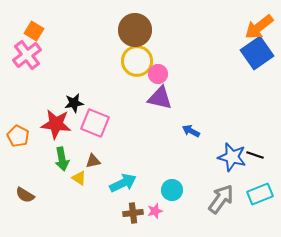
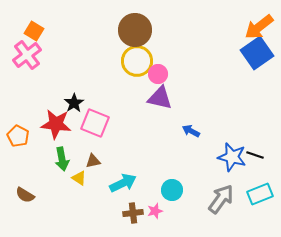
black star: rotated 24 degrees counterclockwise
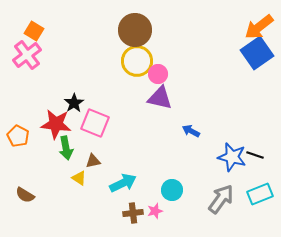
green arrow: moved 4 px right, 11 px up
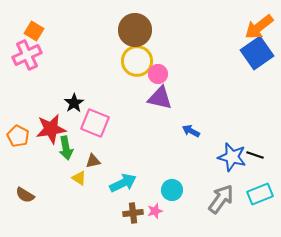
pink cross: rotated 12 degrees clockwise
red star: moved 5 px left, 5 px down; rotated 16 degrees counterclockwise
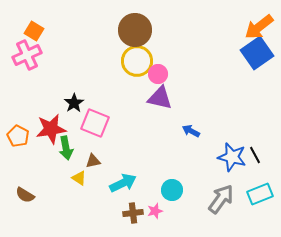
black line: rotated 42 degrees clockwise
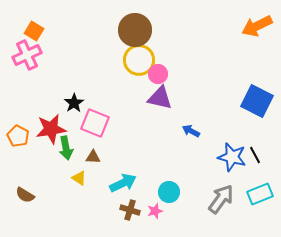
orange arrow: moved 2 px left, 1 px up; rotated 12 degrees clockwise
blue square: moved 48 px down; rotated 28 degrees counterclockwise
yellow circle: moved 2 px right, 1 px up
brown triangle: moved 4 px up; rotated 14 degrees clockwise
cyan circle: moved 3 px left, 2 px down
brown cross: moved 3 px left, 3 px up; rotated 24 degrees clockwise
